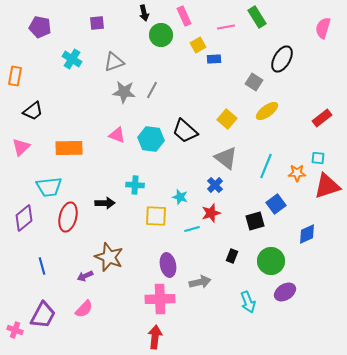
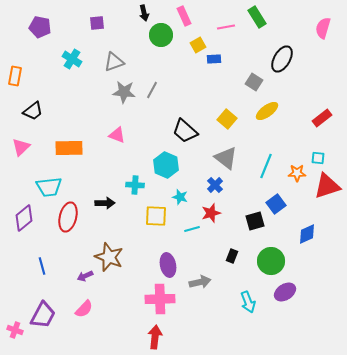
cyan hexagon at (151, 139): moved 15 px right, 26 px down; rotated 15 degrees clockwise
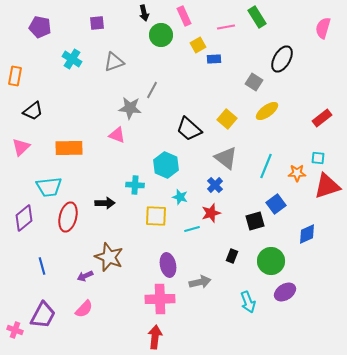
gray star at (124, 92): moved 6 px right, 16 px down
black trapezoid at (185, 131): moved 4 px right, 2 px up
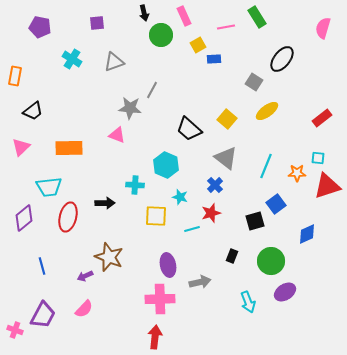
black ellipse at (282, 59): rotated 8 degrees clockwise
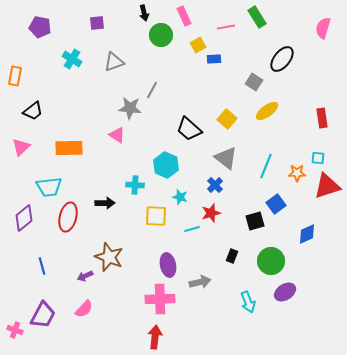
red rectangle at (322, 118): rotated 60 degrees counterclockwise
pink triangle at (117, 135): rotated 12 degrees clockwise
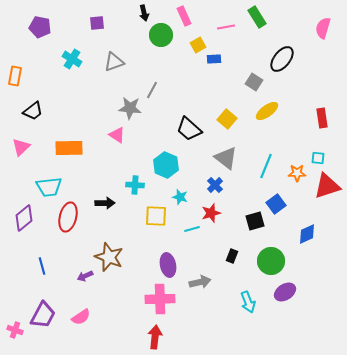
pink semicircle at (84, 309): moved 3 px left, 8 px down; rotated 12 degrees clockwise
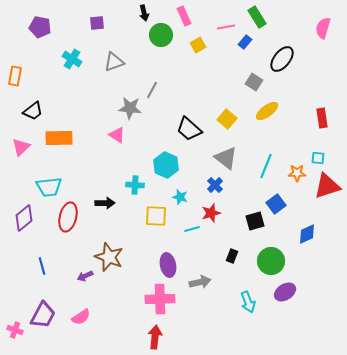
blue rectangle at (214, 59): moved 31 px right, 17 px up; rotated 48 degrees counterclockwise
orange rectangle at (69, 148): moved 10 px left, 10 px up
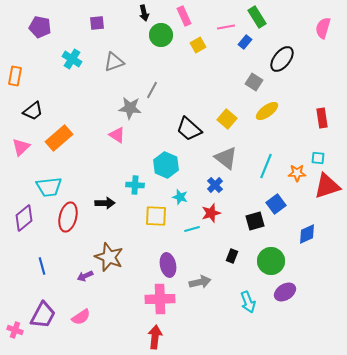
orange rectangle at (59, 138): rotated 40 degrees counterclockwise
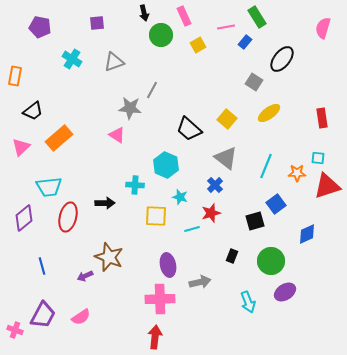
yellow ellipse at (267, 111): moved 2 px right, 2 px down
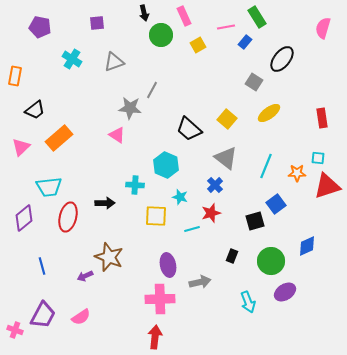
black trapezoid at (33, 111): moved 2 px right, 1 px up
blue diamond at (307, 234): moved 12 px down
